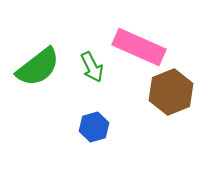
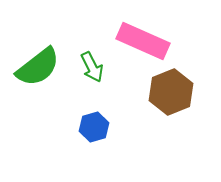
pink rectangle: moved 4 px right, 6 px up
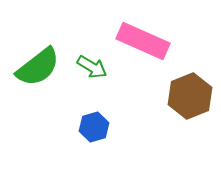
green arrow: rotated 32 degrees counterclockwise
brown hexagon: moved 19 px right, 4 px down
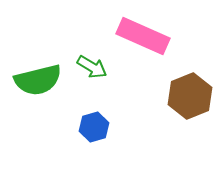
pink rectangle: moved 5 px up
green semicircle: moved 13 px down; rotated 24 degrees clockwise
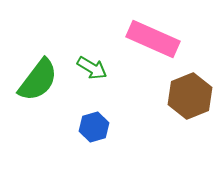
pink rectangle: moved 10 px right, 3 px down
green arrow: moved 1 px down
green semicircle: rotated 39 degrees counterclockwise
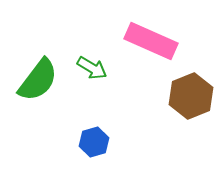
pink rectangle: moved 2 px left, 2 px down
brown hexagon: moved 1 px right
blue hexagon: moved 15 px down
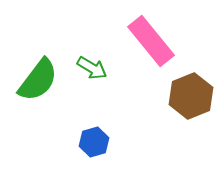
pink rectangle: rotated 27 degrees clockwise
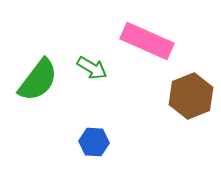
pink rectangle: moved 4 px left; rotated 27 degrees counterclockwise
blue hexagon: rotated 20 degrees clockwise
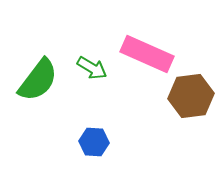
pink rectangle: moved 13 px down
brown hexagon: rotated 15 degrees clockwise
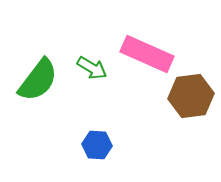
blue hexagon: moved 3 px right, 3 px down
